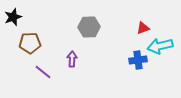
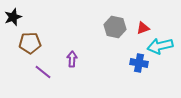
gray hexagon: moved 26 px right; rotated 15 degrees clockwise
blue cross: moved 1 px right, 3 px down; rotated 18 degrees clockwise
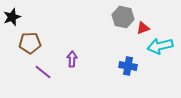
black star: moved 1 px left
gray hexagon: moved 8 px right, 10 px up
blue cross: moved 11 px left, 3 px down
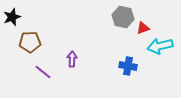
brown pentagon: moved 1 px up
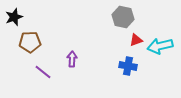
black star: moved 2 px right
red triangle: moved 7 px left, 12 px down
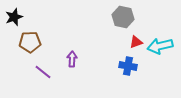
red triangle: moved 2 px down
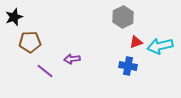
gray hexagon: rotated 20 degrees clockwise
purple arrow: rotated 98 degrees counterclockwise
purple line: moved 2 px right, 1 px up
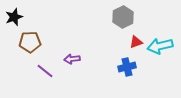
blue cross: moved 1 px left, 1 px down; rotated 24 degrees counterclockwise
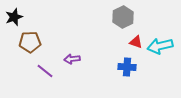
red triangle: rotated 40 degrees clockwise
blue cross: rotated 18 degrees clockwise
